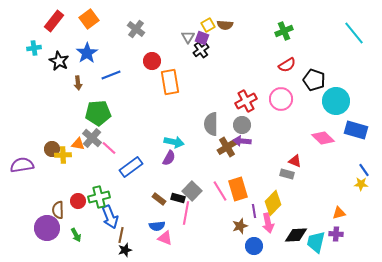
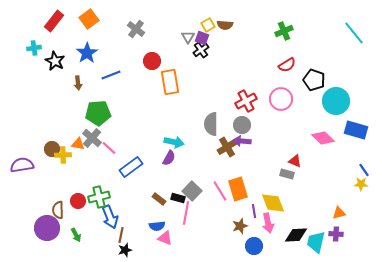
black star at (59, 61): moved 4 px left
yellow diamond at (273, 203): rotated 65 degrees counterclockwise
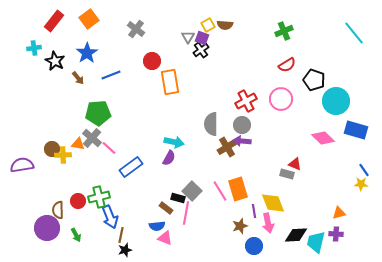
brown arrow at (78, 83): moved 5 px up; rotated 32 degrees counterclockwise
red triangle at (295, 161): moved 3 px down
brown rectangle at (159, 199): moved 7 px right, 9 px down
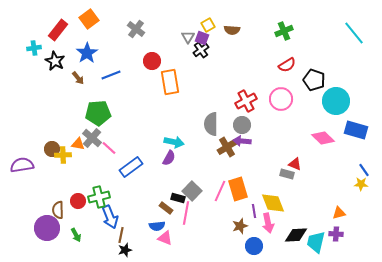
red rectangle at (54, 21): moved 4 px right, 9 px down
brown semicircle at (225, 25): moved 7 px right, 5 px down
pink line at (220, 191): rotated 55 degrees clockwise
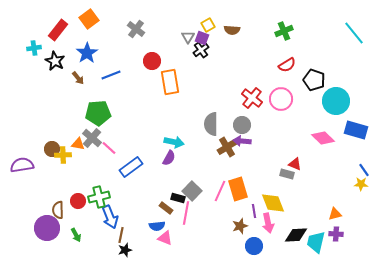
red cross at (246, 101): moved 6 px right, 3 px up; rotated 25 degrees counterclockwise
orange triangle at (339, 213): moved 4 px left, 1 px down
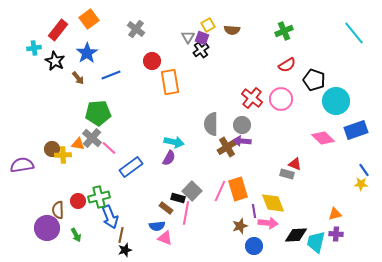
blue rectangle at (356, 130): rotated 35 degrees counterclockwise
pink arrow at (268, 223): rotated 72 degrees counterclockwise
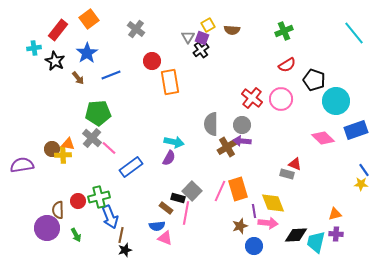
orange triangle at (78, 144): moved 10 px left
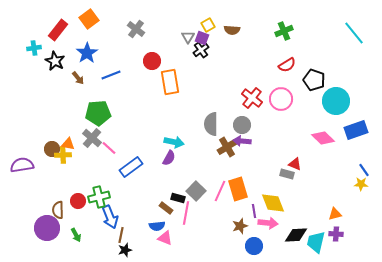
gray square at (192, 191): moved 4 px right
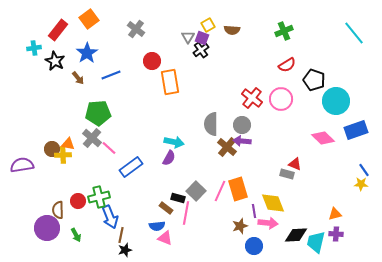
brown cross at (227, 147): rotated 18 degrees counterclockwise
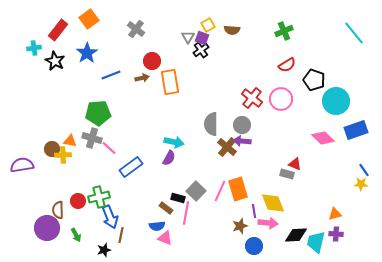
brown arrow at (78, 78): moved 64 px right; rotated 64 degrees counterclockwise
gray cross at (92, 138): rotated 24 degrees counterclockwise
orange triangle at (68, 144): moved 2 px right, 3 px up
black star at (125, 250): moved 21 px left
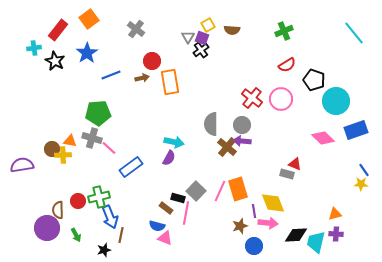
blue semicircle at (157, 226): rotated 21 degrees clockwise
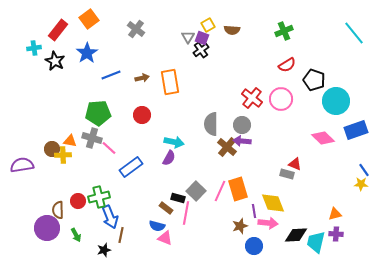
red circle at (152, 61): moved 10 px left, 54 px down
